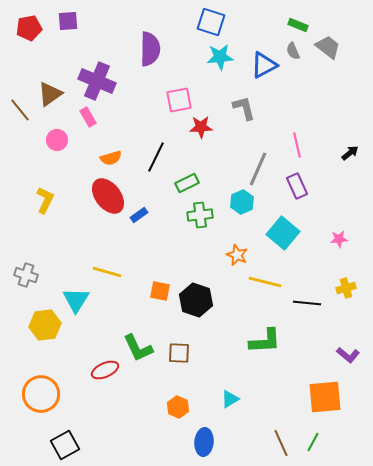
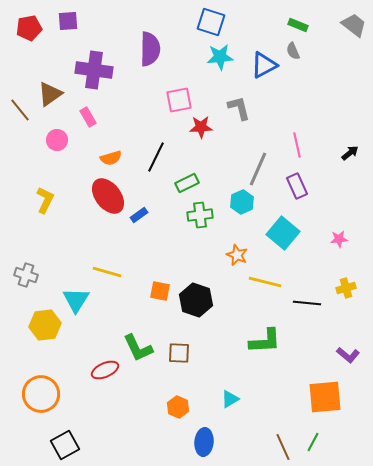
gray trapezoid at (328, 47): moved 26 px right, 22 px up
purple cross at (97, 81): moved 3 px left, 11 px up; rotated 15 degrees counterclockwise
gray L-shape at (244, 108): moved 5 px left
brown line at (281, 443): moved 2 px right, 4 px down
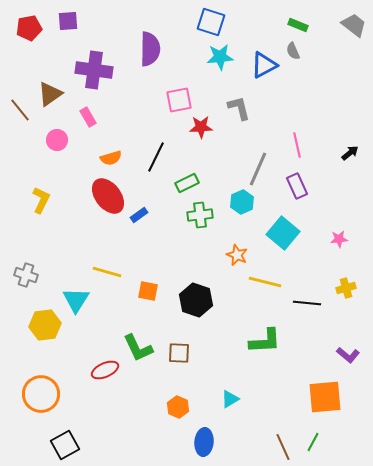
yellow L-shape at (45, 200): moved 4 px left
orange square at (160, 291): moved 12 px left
